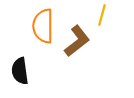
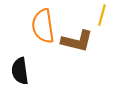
orange semicircle: rotated 8 degrees counterclockwise
brown L-shape: rotated 52 degrees clockwise
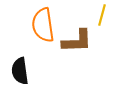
orange semicircle: moved 1 px up
brown L-shape: rotated 16 degrees counterclockwise
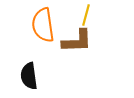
yellow line: moved 16 px left
black semicircle: moved 9 px right, 5 px down
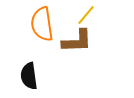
yellow line: rotated 25 degrees clockwise
orange semicircle: moved 1 px left, 1 px up
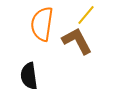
orange semicircle: rotated 16 degrees clockwise
brown L-shape: rotated 116 degrees counterclockwise
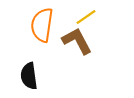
yellow line: moved 2 px down; rotated 15 degrees clockwise
orange semicircle: moved 1 px down
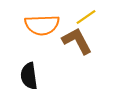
orange semicircle: rotated 100 degrees counterclockwise
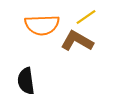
brown L-shape: rotated 32 degrees counterclockwise
black semicircle: moved 3 px left, 5 px down
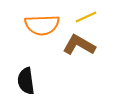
yellow line: rotated 10 degrees clockwise
brown L-shape: moved 2 px right, 4 px down
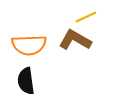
orange semicircle: moved 13 px left, 20 px down
brown L-shape: moved 4 px left, 5 px up
